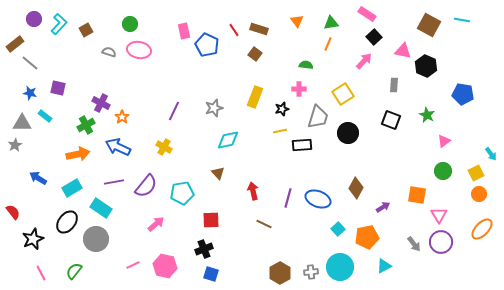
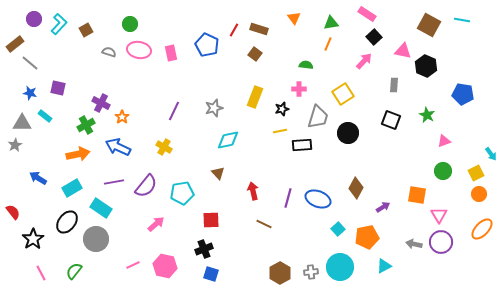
orange triangle at (297, 21): moved 3 px left, 3 px up
red line at (234, 30): rotated 64 degrees clockwise
pink rectangle at (184, 31): moved 13 px left, 22 px down
pink triangle at (444, 141): rotated 16 degrees clockwise
black star at (33, 239): rotated 10 degrees counterclockwise
gray arrow at (414, 244): rotated 140 degrees clockwise
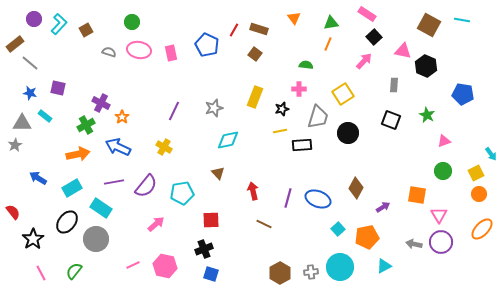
green circle at (130, 24): moved 2 px right, 2 px up
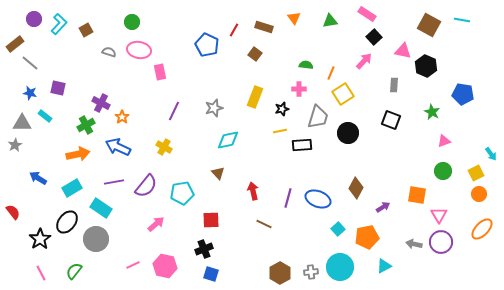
green triangle at (331, 23): moved 1 px left, 2 px up
brown rectangle at (259, 29): moved 5 px right, 2 px up
orange line at (328, 44): moved 3 px right, 29 px down
pink rectangle at (171, 53): moved 11 px left, 19 px down
green star at (427, 115): moved 5 px right, 3 px up
black star at (33, 239): moved 7 px right
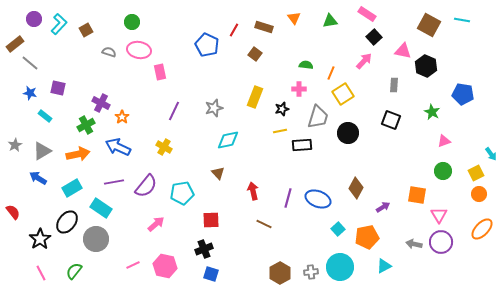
gray triangle at (22, 123): moved 20 px right, 28 px down; rotated 30 degrees counterclockwise
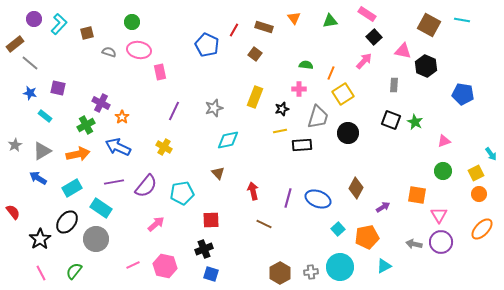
brown square at (86, 30): moved 1 px right, 3 px down; rotated 16 degrees clockwise
green star at (432, 112): moved 17 px left, 10 px down
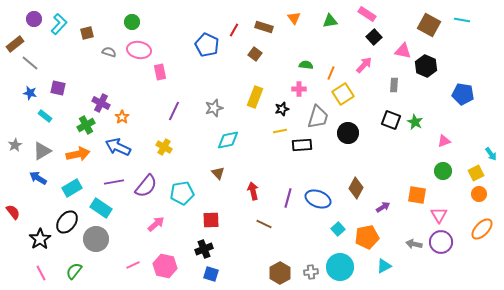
pink arrow at (364, 61): moved 4 px down
